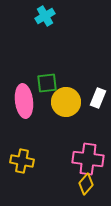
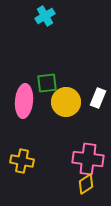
pink ellipse: rotated 12 degrees clockwise
yellow diamond: rotated 15 degrees clockwise
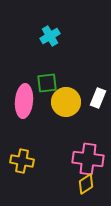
cyan cross: moved 5 px right, 20 px down
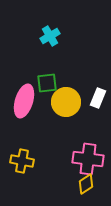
pink ellipse: rotated 12 degrees clockwise
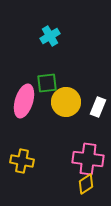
white rectangle: moved 9 px down
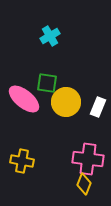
green square: rotated 15 degrees clockwise
pink ellipse: moved 2 px up; rotated 68 degrees counterclockwise
yellow diamond: moved 2 px left; rotated 35 degrees counterclockwise
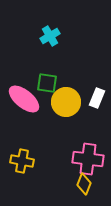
white rectangle: moved 1 px left, 9 px up
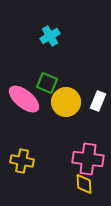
green square: rotated 15 degrees clockwise
white rectangle: moved 1 px right, 3 px down
yellow diamond: rotated 25 degrees counterclockwise
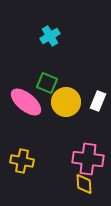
pink ellipse: moved 2 px right, 3 px down
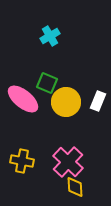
pink ellipse: moved 3 px left, 3 px up
pink cross: moved 20 px left, 3 px down; rotated 36 degrees clockwise
yellow diamond: moved 9 px left, 3 px down
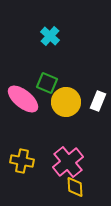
cyan cross: rotated 18 degrees counterclockwise
pink cross: rotated 8 degrees clockwise
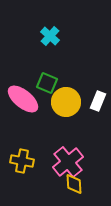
yellow diamond: moved 1 px left, 3 px up
